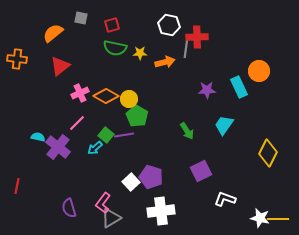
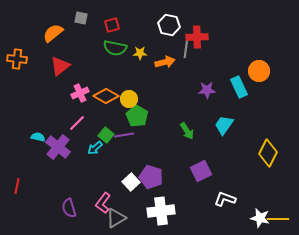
gray triangle: moved 5 px right
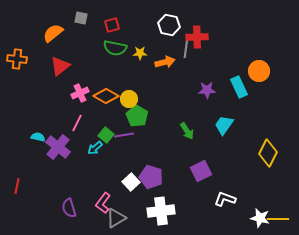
pink line: rotated 18 degrees counterclockwise
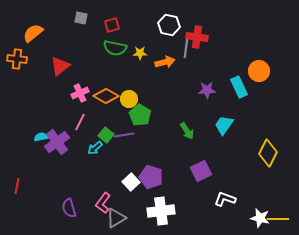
orange semicircle: moved 20 px left
red cross: rotated 10 degrees clockwise
green pentagon: moved 3 px right, 1 px up
pink line: moved 3 px right, 1 px up
cyan semicircle: moved 3 px right; rotated 24 degrees counterclockwise
purple cross: moved 1 px left, 5 px up; rotated 15 degrees clockwise
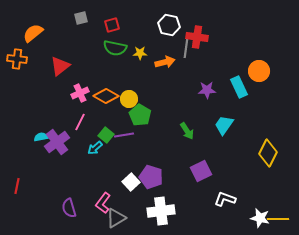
gray square: rotated 24 degrees counterclockwise
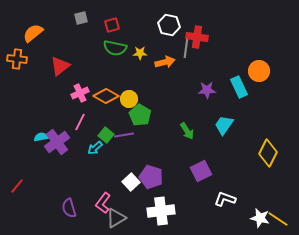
red line: rotated 28 degrees clockwise
yellow line: rotated 35 degrees clockwise
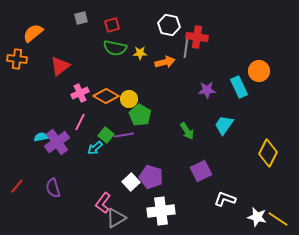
purple semicircle: moved 16 px left, 20 px up
white star: moved 3 px left, 1 px up
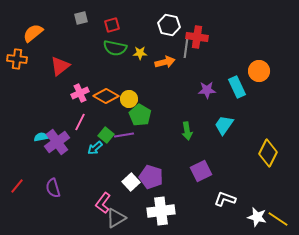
cyan rectangle: moved 2 px left
green arrow: rotated 24 degrees clockwise
